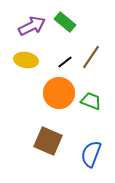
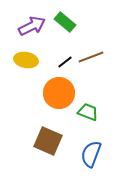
brown line: rotated 35 degrees clockwise
green trapezoid: moved 3 px left, 11 px down
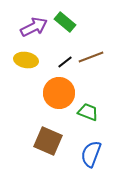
purple arrow: moved 2 px right, 1 px down
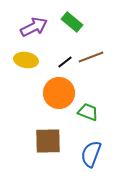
green rectangle: moved 7 px right
brown square: rotated 24 degrees counterclockwise
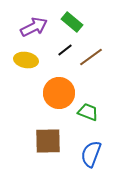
brown line: rotated 15 degrees counterclockwise
black line: moved 12 px up
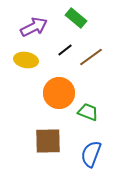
green rectangle: moved 4 px right, 4 px up
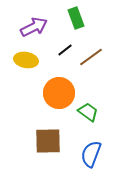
green rectangle: rotated 30 degrees clockwise
green trapezoid: rotated 15 degrees clockwise
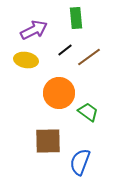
green rectangle: rotated 15 degrees clockwise
purple arrow: moved 3 px down
brown line: moved 2 px left
blue semicircle: moved 11 px left, 8 px down
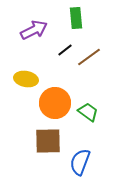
yellow ellipse: moved 19 px down
orange circle: moved 4 px left, 10 px down
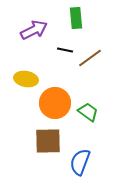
black line: rotated 49 degrees clockwise
brown line: moved 1 px right, 1 px down
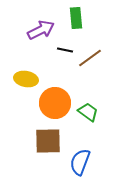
purple arrow: moved 7 px right
